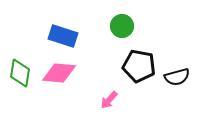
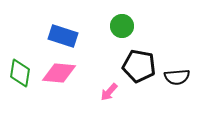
black semicircle: rotated 10 degrees clockwise
pink arrow: moved 8 px up
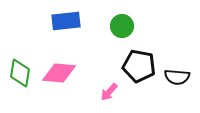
blue rectangle: moved 3 px right, 15 px up; rotated 24 degrees counterclockwise
black semicircle: rotated 10 degrees clockwise
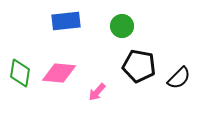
black semicircle: moved 2 px right, 1 px down; rotated 50 degrees counterclockwise
pink arrow: moved 12 px left
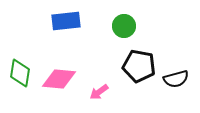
green circle: moved 2 px right
pink diamond: moved 6 px down
black semicircle: moved 3 px left, 1 px down; rotated 30 degrees clockwise
pink arrow: moved 2 px right; rotated 12 degrees clockwise
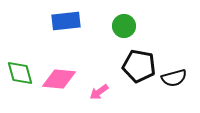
green diamond: rotated 24 degrees counterclockwise
black semicircle: moved 2 px left, 1 px up
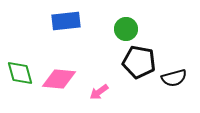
green circle: moved 2 px right, 3 px down
black pentagon: moved 4 px up
